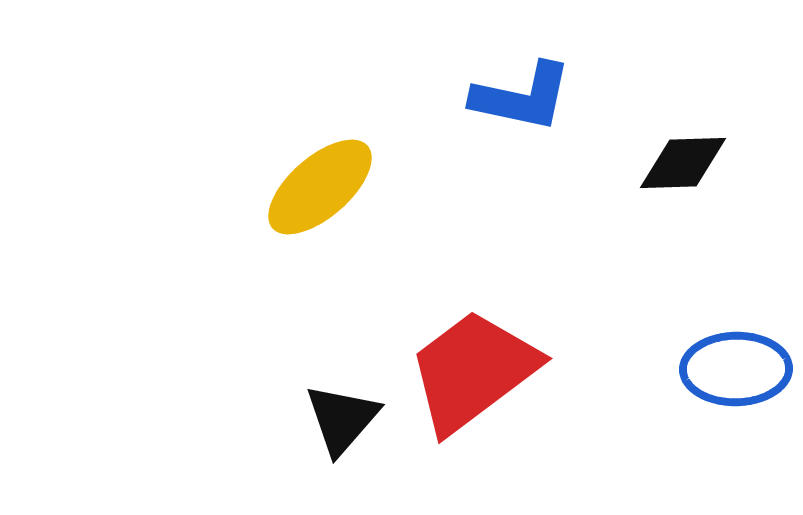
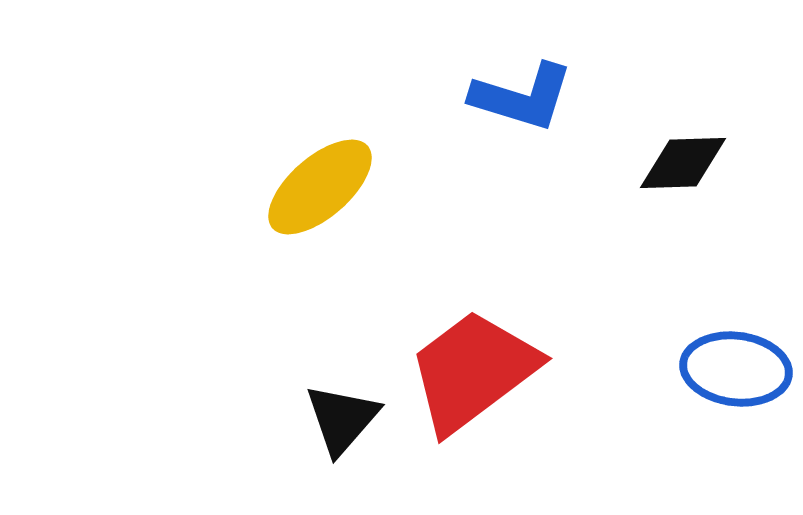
blue L-shape: rotated 5 degrees clockwise
blue ellipse: rotated 8 degrees clockwise
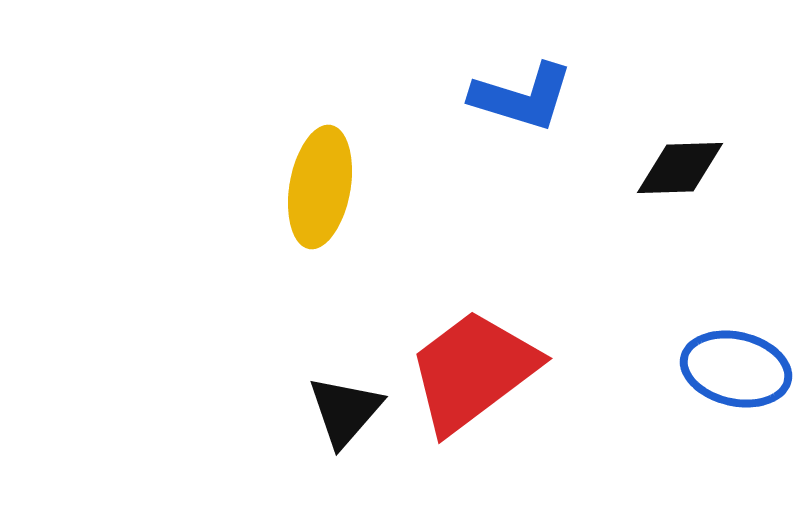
black diamond: moved 3 px left, 5 px down
yellow ellipse: rotated 39 degrees counterclockwise
blue ellipse: rotated 6 degrees clockwise
black triangle: moved 3 px right, 8 px up
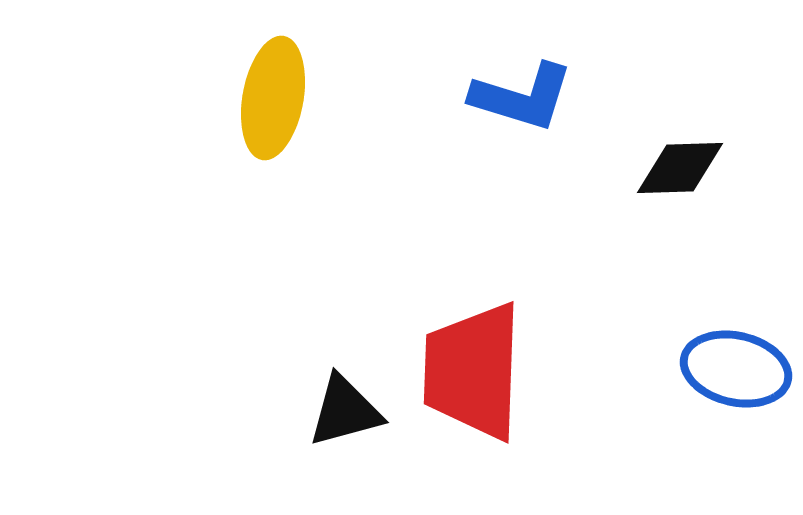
yellow ellipse: moved 47 px left, 89 px up
red trapezoid: rotated 51 degrees counterclockwise
black triangle: rotated 34 degrees clockwise
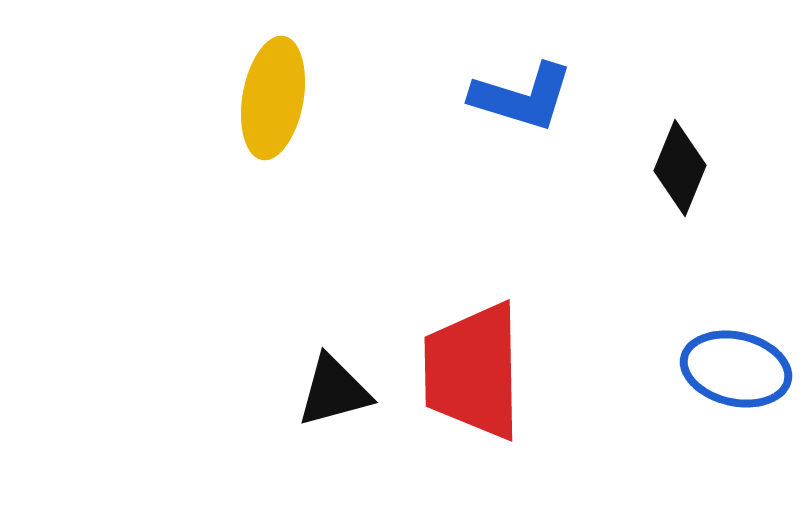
black diamond: rotated 66 degrees counterclockwise
red trapezoid: rotated 3 degrees counterclockwise
black triangle: moved 11 px left, 20 px up
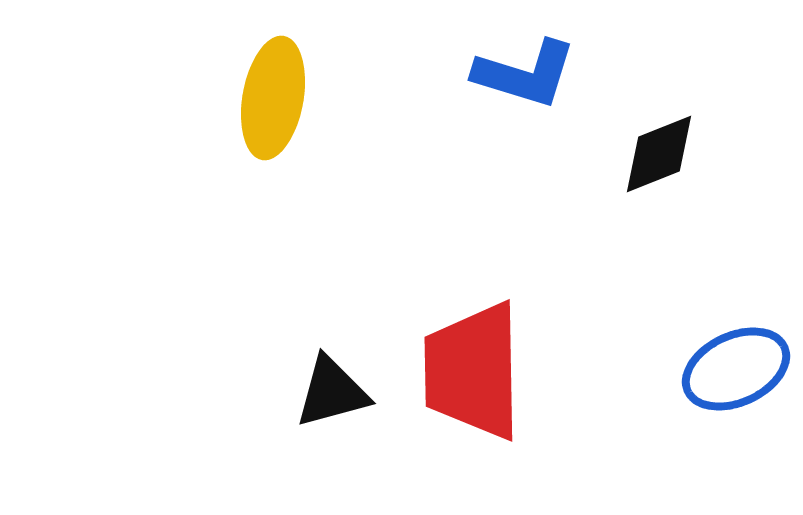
blue L-shape: moved 3 px right, 23 px up
black diamond: moved 21 px left, 14 px up; rotated 46 degrees clockwise
blue ellipse: rotated 38 degrees counterclockwise
black triangle: moved 2 px left, 1 px down
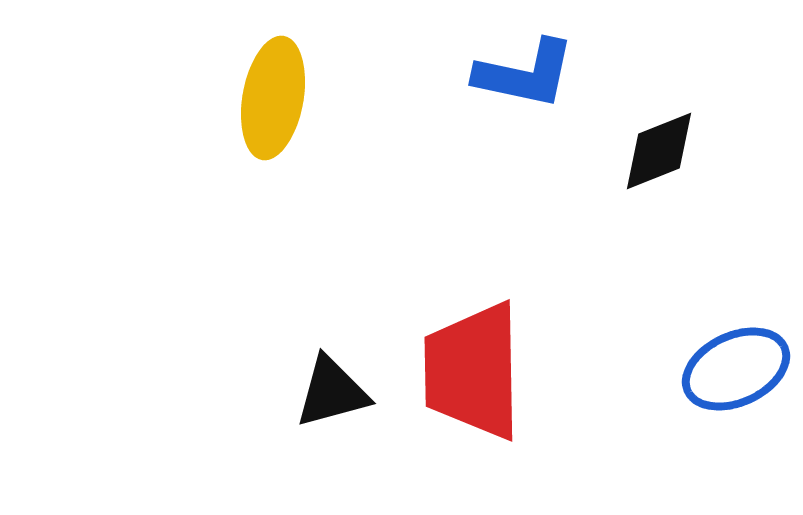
blue L-shape: rotated 5 degrees counterclockwise
black diamond: moved 3 px up
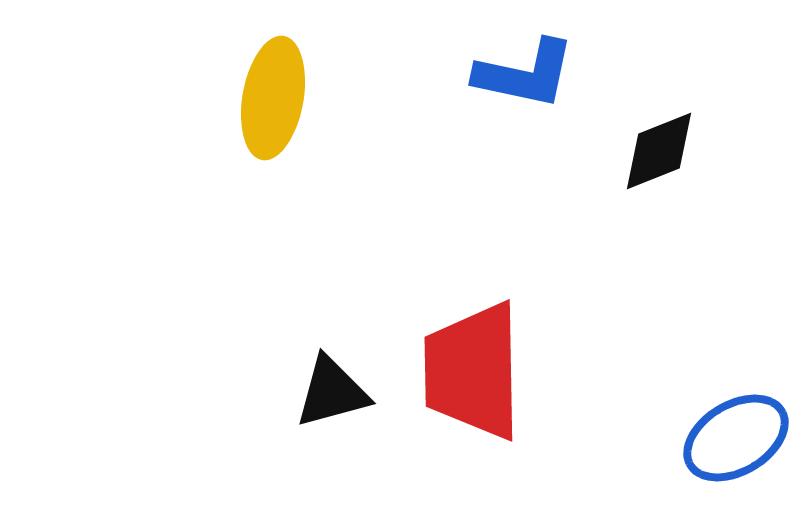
blue ellipse: moved 69 px down; rotated 6 degrees counterclockwise
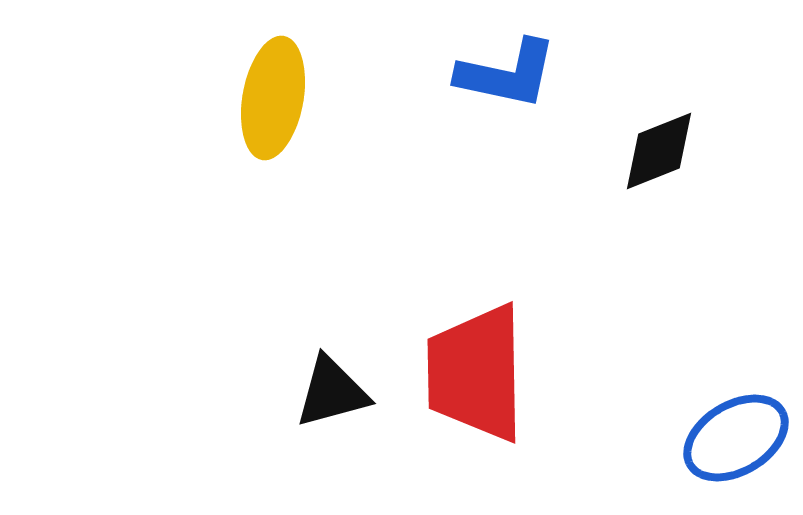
blue L-shape: moved 18 px left
red trapezoid: moved 3 px right, 2 px down
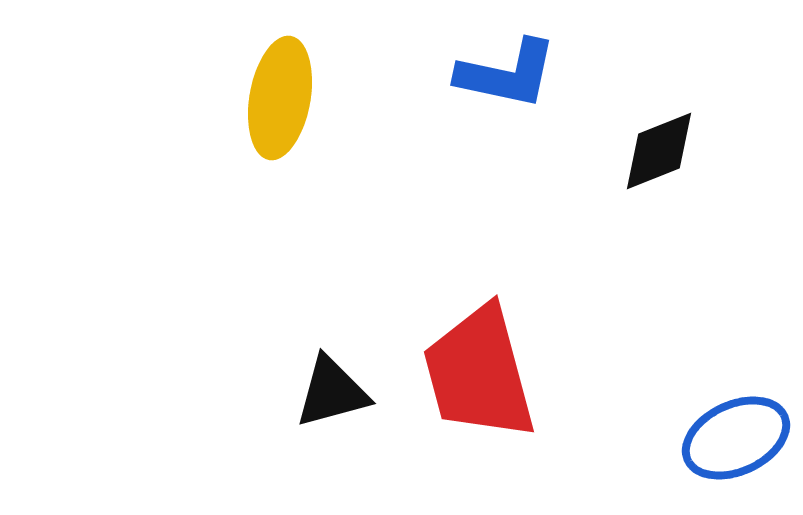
yellow ellipse: moved 7 px right
red trapezoid: moved 3 px right; rotated 14 degrees counterclockwise
blue ellipse: rotated 6 degrees clockwise
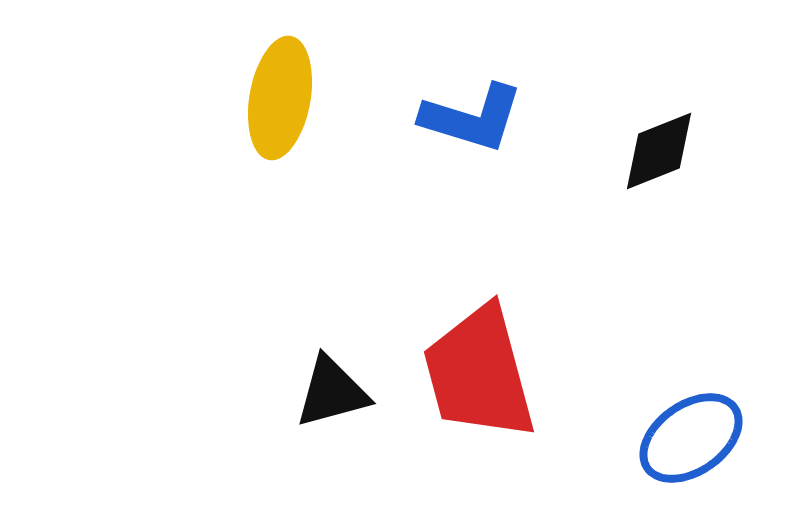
blue L-shape: moved 35 px left, 44 px down; rotated 5 degrees clockwise
blue ellipse: moved 45 px left; rotated 10 degrees counterclockwise
